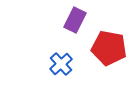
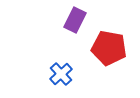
blue cross: moved 10 px down
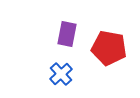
purple rectangle: moved 8 px left, 14 px down; rotated 15 degrees counterclockwise
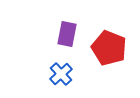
red pentagon: rotated 12 degrees clockwise
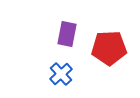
red pentagon: rotated 24 degrees counterclockwise
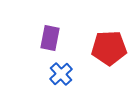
purple rectangle: moved 17 px left, 4 px down
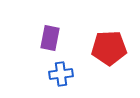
blue cross: rotated 35 degrees clockwise
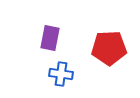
blue cross: rotated 15 degrees clockwise
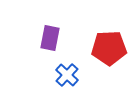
blue cross: moved 6 px right, 1 px down; rotated 35 degrees clockwise
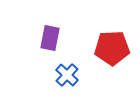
red pentagon: moved 3 px right
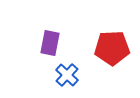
purple rectangle: moved 5 px down
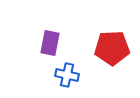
blue cross: rotated 30 degrees counterclockwise
